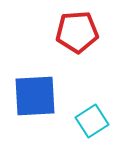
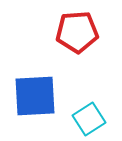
cyan square: moved 3 px left, 2 px up
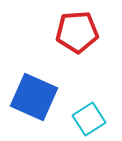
blue square: moved 1 px left, 1 px down; rotated 27 degrees clockwise
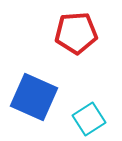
red pentagon: moved 1 px left, 1 px down
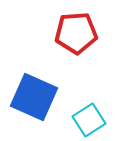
cyan square: moved 1 px down
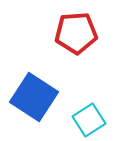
blue square: rotated 9 degrees clockwise
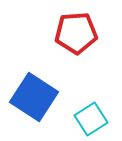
cyan square: moved 2 px right, 1 px up
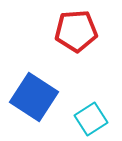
red pentagon: moved 2 px up
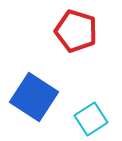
red pentagon: rotated 21 degrees clockwise
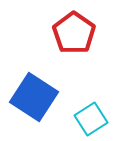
red pentagon: moved 2 px left, 2 px down; rotated 18 degrees clockwise
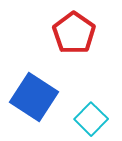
cyan square: rotated 12 degrees counterclockwise
